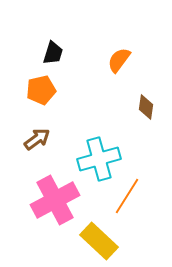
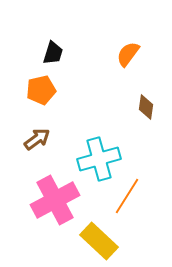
orange semicircle: moved 9 px right, 6 px up
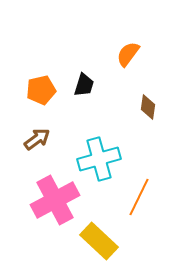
black trapezoid: moved 31 px right, 32 px down
brown diamond: moved 2 px right
orange line: moved 12 px right, 1 px down; rotated 6 degrees counterclockwise
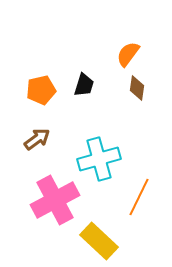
brown diamond: moved 11 px left, 19 px up
